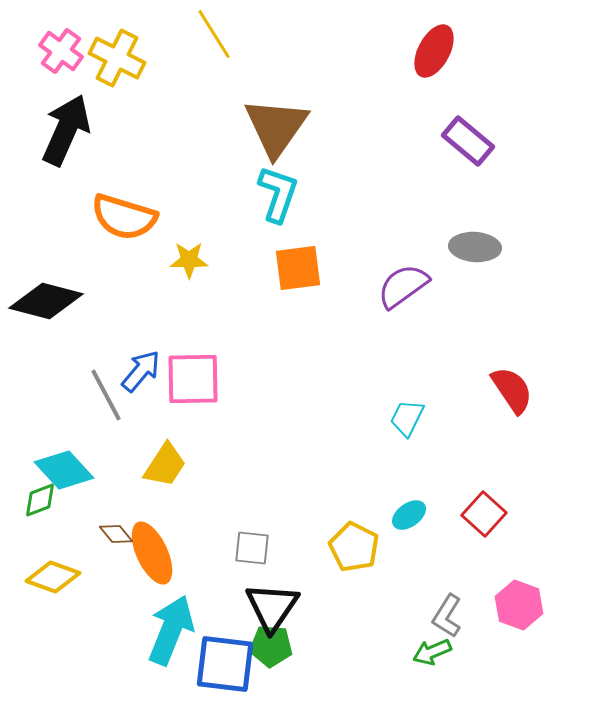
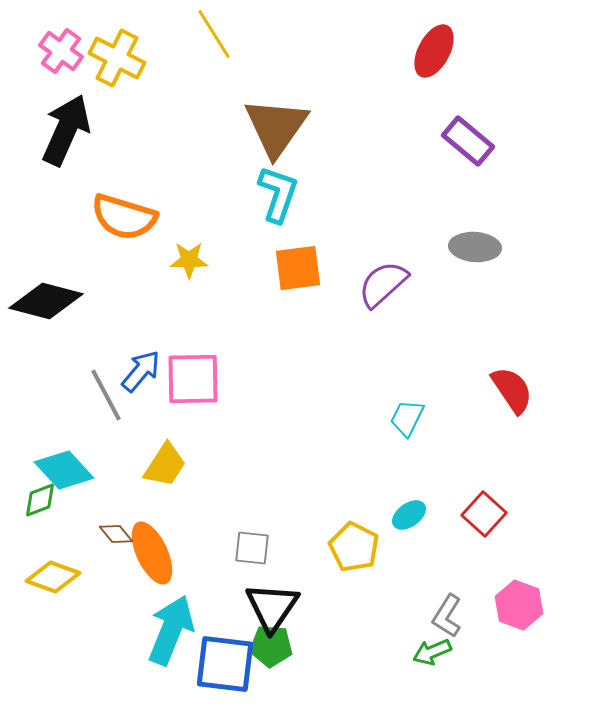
purple semicircle: moved 20 px left, 2 px up; rotated 6 degrees counterclockwise
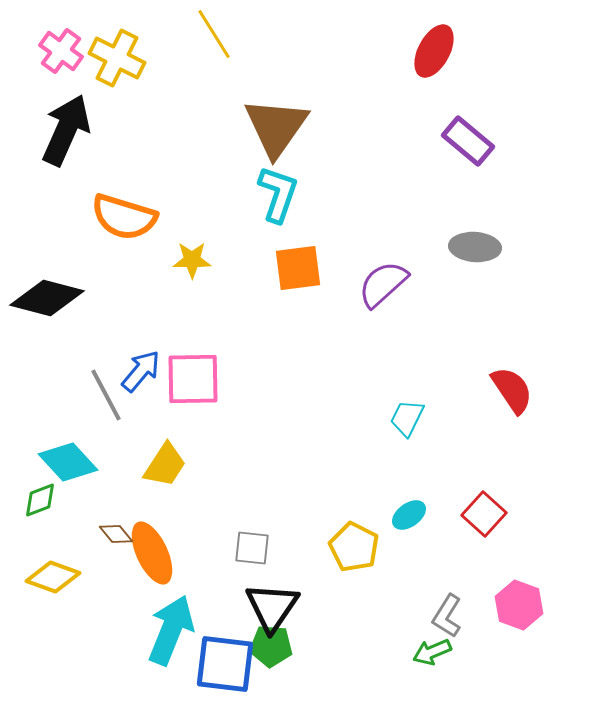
yellow star: moved 3 px right
black diamond: moved 1 px right, 3 px up
cyan diamond: moved 4 px right, 8 px up
